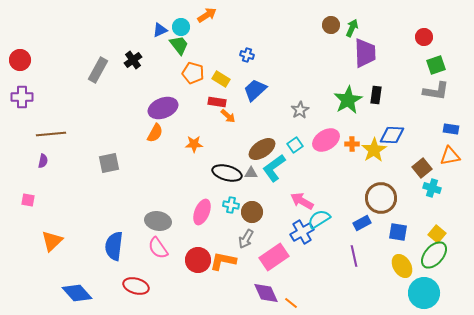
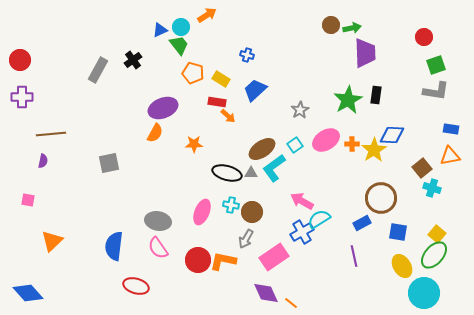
green arrow at (352, 28): rotated 54 degrees clockwise
blue diamond at (77, 293): moved 49 px left
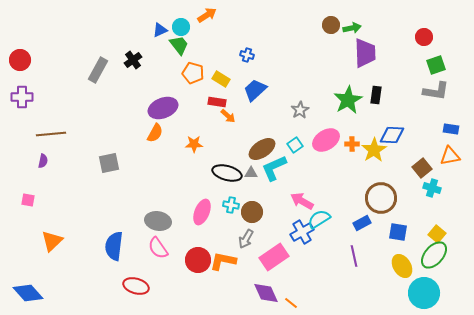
cyan L-shape at (274, 168): rotated 12 degrees clockwise
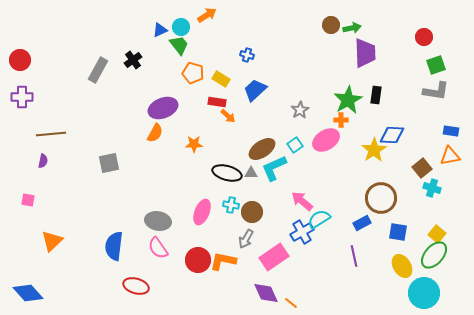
blue rectangle at (451, 129): moved 2 px down
orange cross at (352, 144): moved 11 px left, 24 px up
pink arrow at (302, 201): rotated 10 degrees clockwise
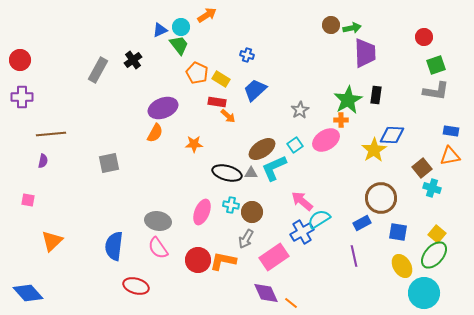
orange pentagon at (193, 73): moved 4 px right; rotated 10 degrees clockwise
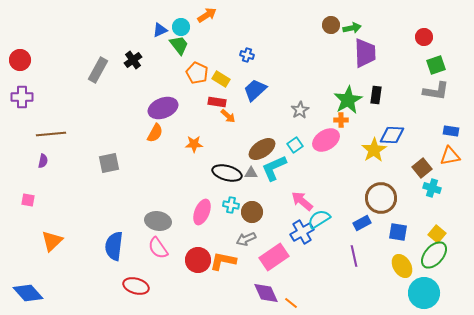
gray arrow at (246, 239): rotated 36 degrees clockwise
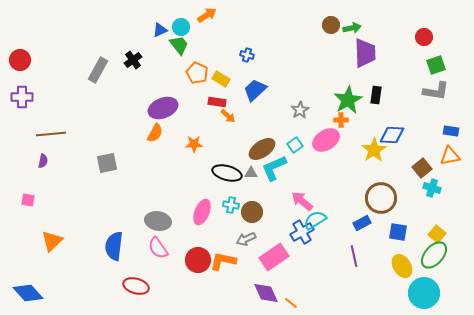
gray square at (109, 163): moved 2 px left
cyan semicircle at (319, 219): moved 4 px left, 1 px down
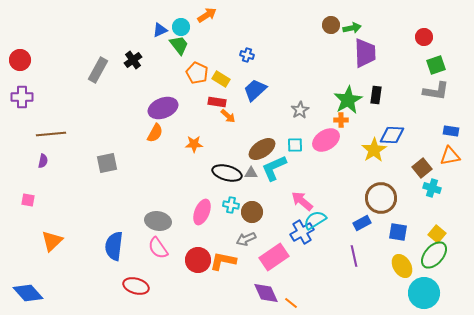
cyan square at (295, 145): rotated 35 degrees clockwise
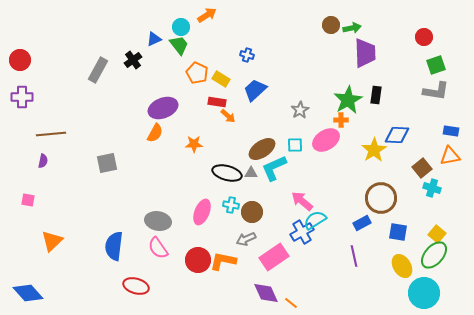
blue triangle at (160, 30): moved 6 px left, 9 px down
blue diamond at (392, 135): moved 5 px right
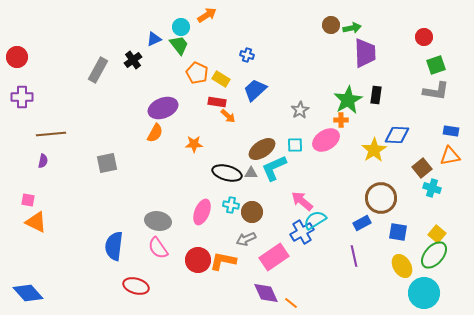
red circle at (20, 60): moved 3 px left, 3 px up
orange triangle at (52, 241): moved 16 px left, 19 px up; rotated 50 degrees counterclockwise
